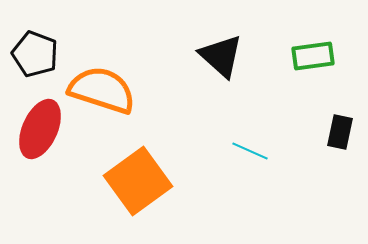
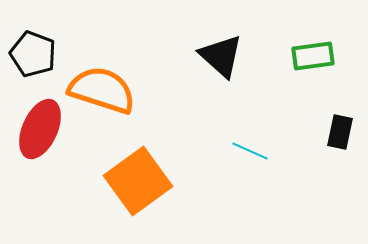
black pentagon: moved 2 px left
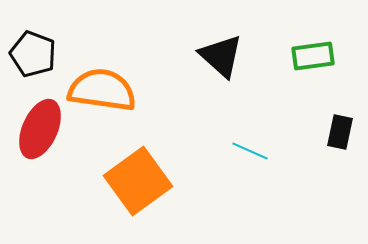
orange semicircle: rotated 10 degrees counterclockwise
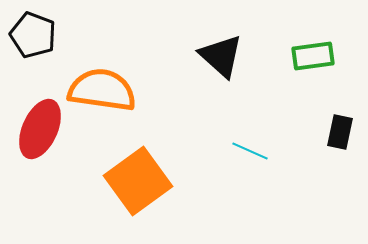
black pentagon: moved 19 px up
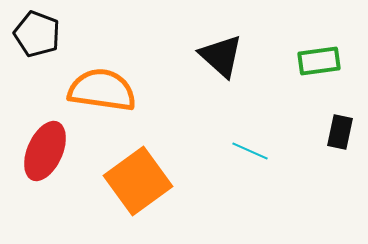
black pentagon: moved 4 px right, 1 px up
green rectangle: moved 6 px right, 5 px down
red ellipse: moved 5 px right, 22 px down
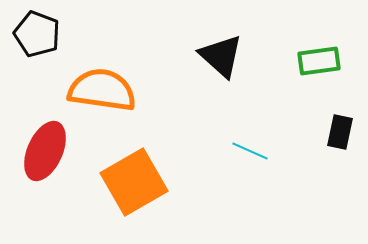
orange square: moved 4 px left, 1 px down; rotated 6 degrees clockwise
